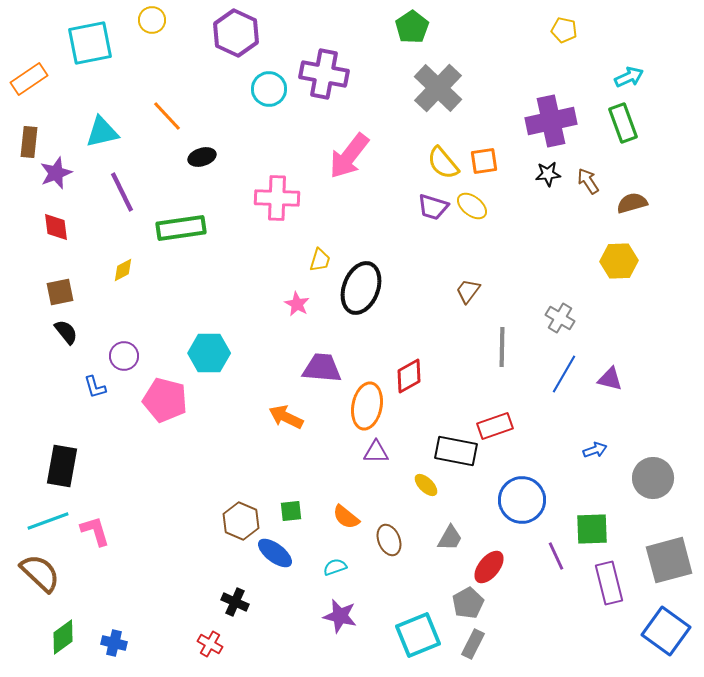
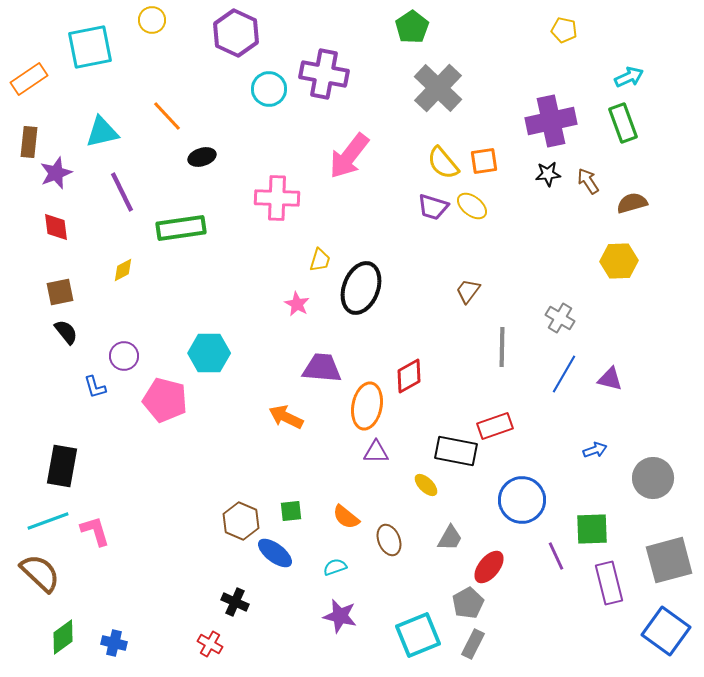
cyan square at (90, 43): moved 4 px down
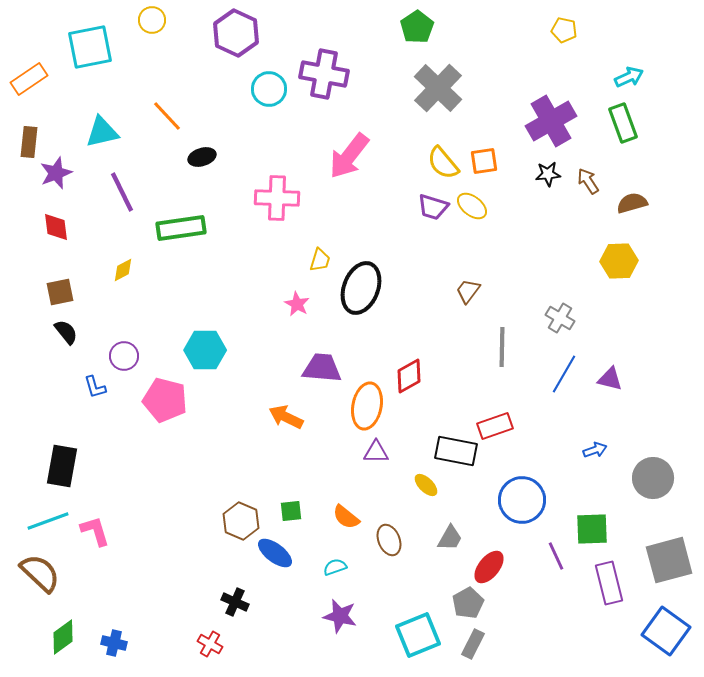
green pentagon at (412, 27): moved 5 px right
purple cross at (551, 121): rotated 18 degrees counterclockwise
cyan hexagon at (209, 353): moved 4 px left, 3 px up
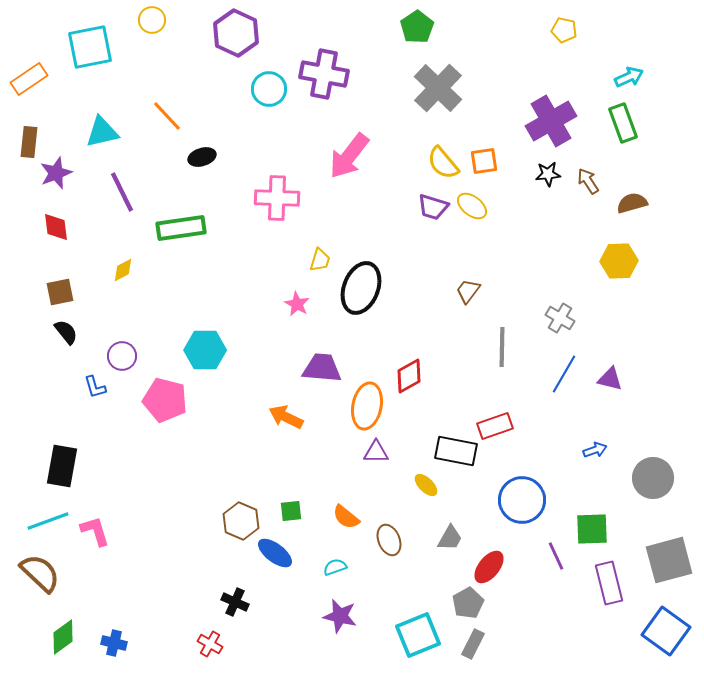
purple circle at (124, 356): moved 2 px left
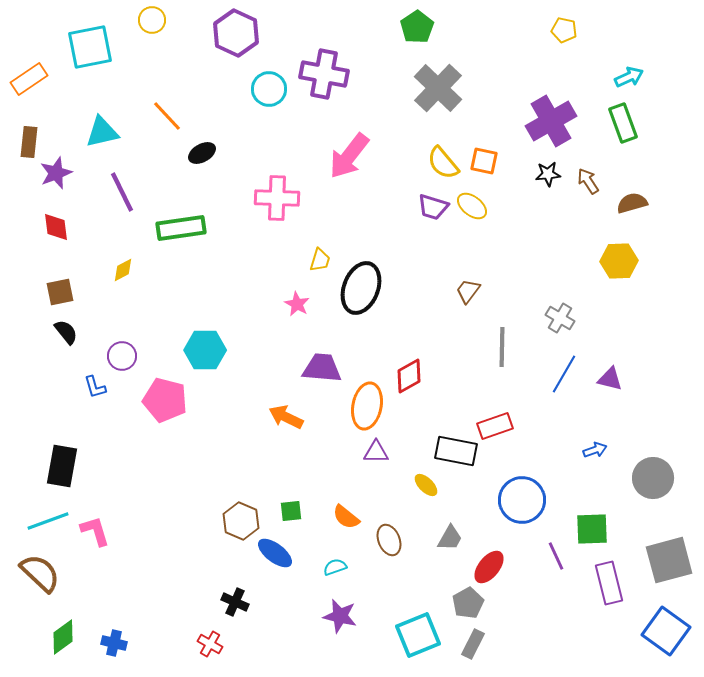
black ellipse at (202, 157): moved 4 px up; rotated 12 degrees counterclockwise
orange square at (484, 161): rotated 20 degrees clockwise
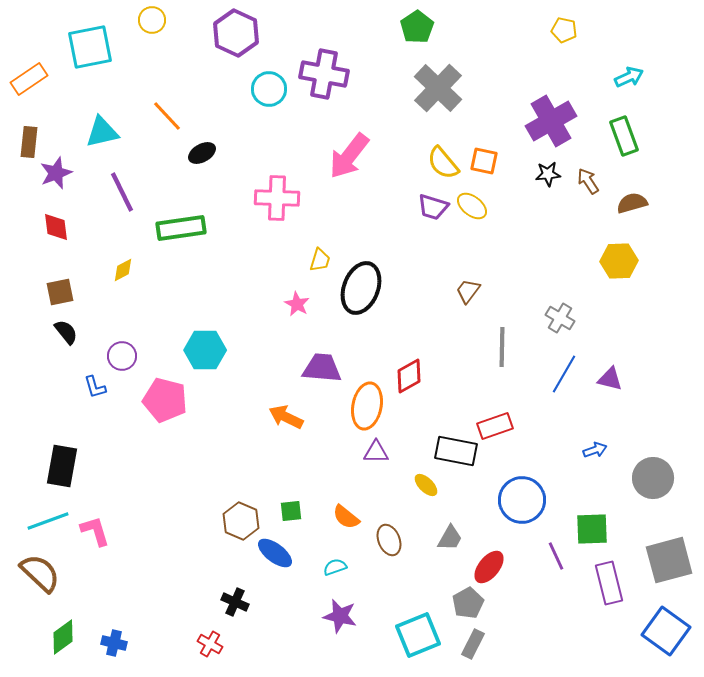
green rectangle at (623, 123): moved 1 px right, 13 px down
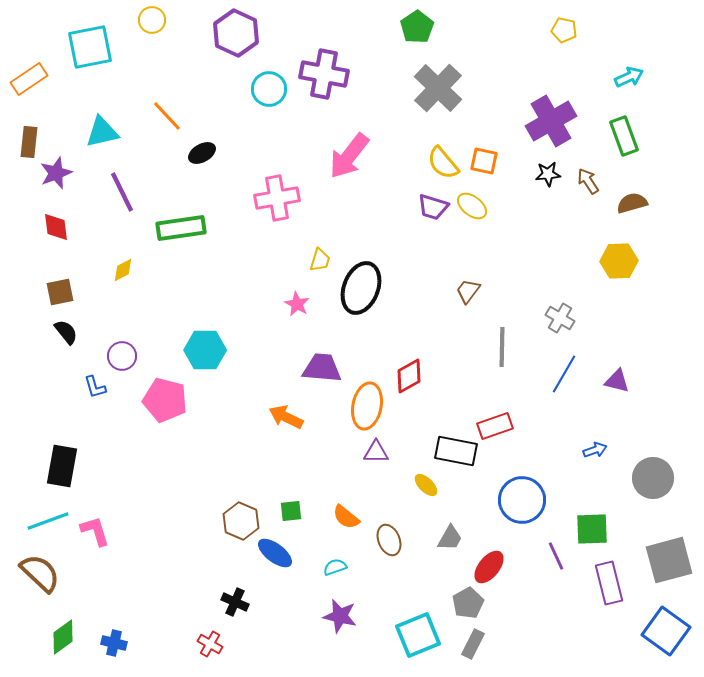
pink cross at (277, 198): rotated 12 degrees counterclockwise
purple triangle at (610, 379): moved 7 px right, 2 px down
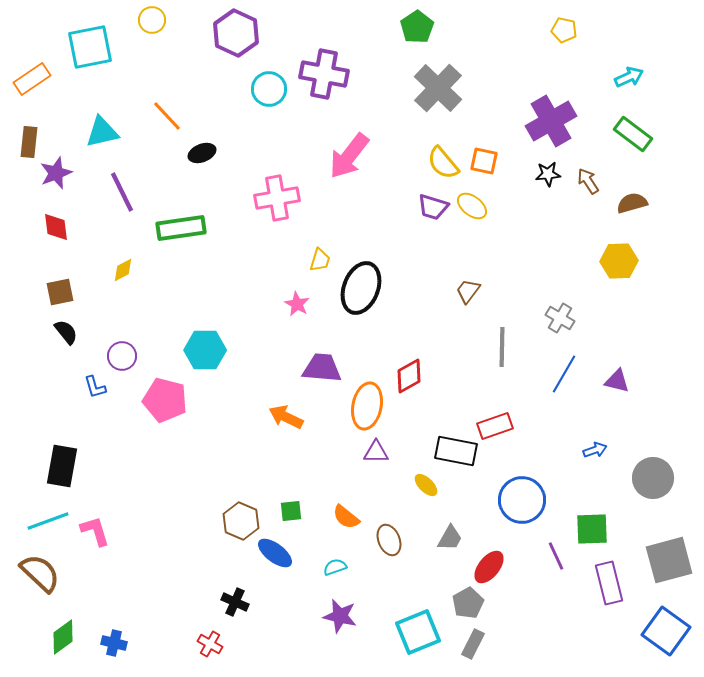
orange rectangle at (29, 79): moved 3 px right
green rectangle at (624, 136): moved 9 px right, 2 px up; rotated 33 degrees counterclockwise
black ellipse at (202, 153): rotated 8 degrees clockwise
cyan square at (418, 635): moved 3 px up
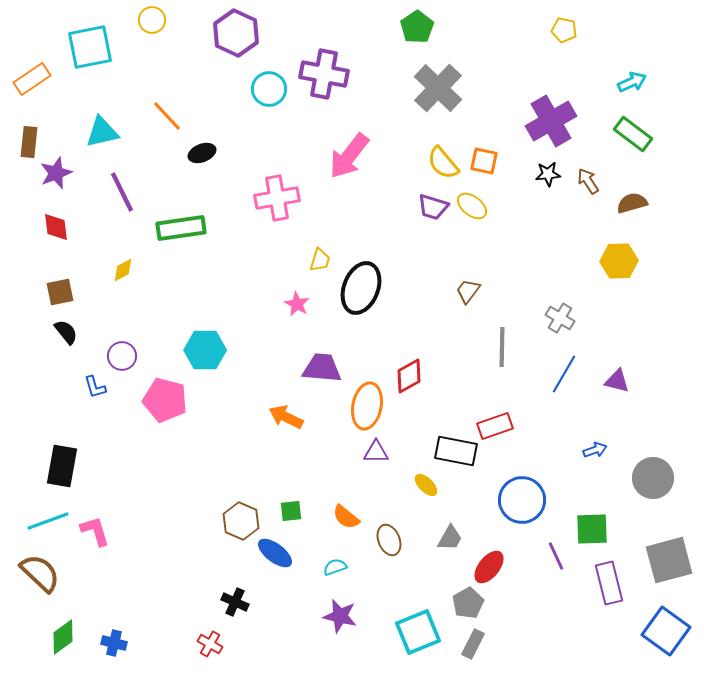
cyan arrow at (629, 77): moved 3 px right, 5 px down
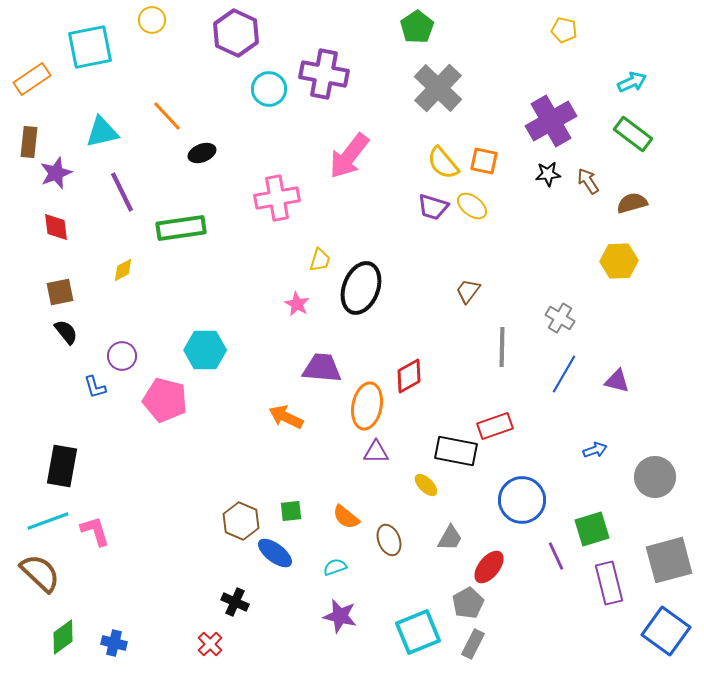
gray circle at (653, 478): moved 2 px right, 1 px up
green square at (592, 529): rotated 15 degrees counterclockwise
red cross at (210, 644): rotated 15 degrees clockwise
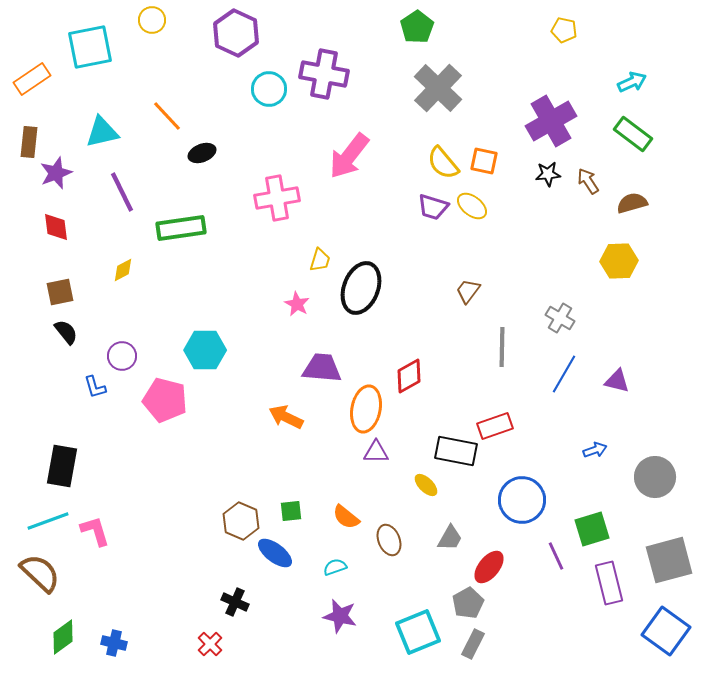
orange ellipse at (367, 406): moved 1 px left, 3 px down
